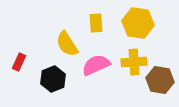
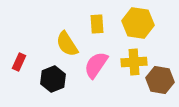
yellow rectangle: moved 1 px right, 1 px down
pink semicircle: rotated 32 degrees counterclockwise
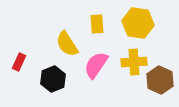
brown hexagon: rotated 16 degrees clockwise
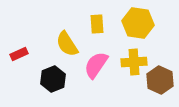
red rectangle: moved 8 px up; rotated 42 degrees clockwise
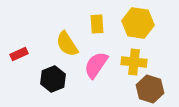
yellow cross: rotated 10 degrees clockwise
brown hexagon: moved 10 px left, 9 px down; rotated 8 degrees counterclockwise
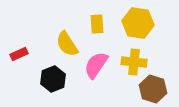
brown hexagon: moved 3 px right
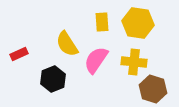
yellow rectangle: moved 5 px right, 2 px up
pink semicircle: moved 5 px up
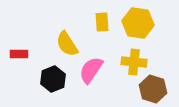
red rectangle: rotated 24 degrees clockwise
pink semicircle: moved 5 px left, 10 px down
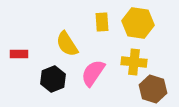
pink semicircle: moved 2 px right, 3 px down
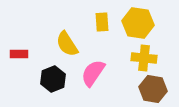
yellow cross: moved 10 px right, 4 px up
brown hexagon: rotated 8 degrees counterclockwise
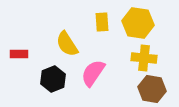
brown hexagon: moved 1 px left
